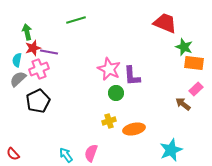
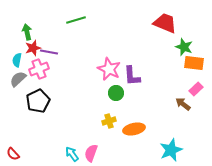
cyan arrow: moved 6 px right, 1 px up
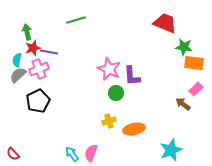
green star: rotated 12 degrees counterclockwise
gray semicircle: moved 4 px up
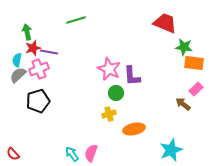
black pentagon: rotated 10 degrees clockwise
yellow cross: moved 7 px up
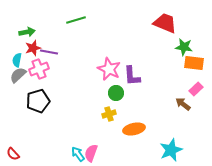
green arrow: rotated 91 degrees clockwise
cyan arrow: moved 6 px right
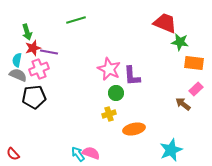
green arrow: rotated 84 degrees clockwise
green star: moved 4 px left, 5 px up
gray semicircle: rotated 66 degrees clockwise
black pentagon: moved 4 px left, 4 px up; rotated 10 degrees clockwise
pink semicircle: rotated 90 degrees clockwise
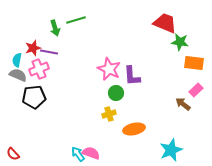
green arrow: moved 28 px right, 4 px up
pink rectangle: moved 1 px down
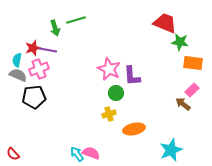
purple line: moved 1 px left, 2 px up
orange rectangle: moved 1 px left
pink rectangle: moved 4 px left
cyan arrow: moved 1 px left
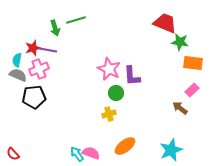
brown arrow: moved 3 px left, 4 px down
orange ellipse: moved 9 px left, 17 px down; rotated 25 degrees counterclockwise
